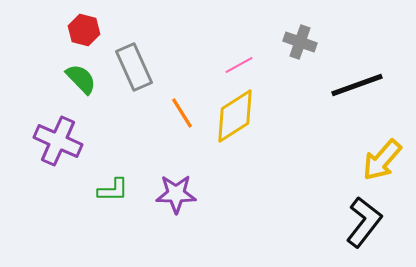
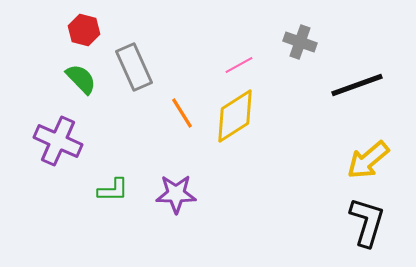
yellow arrow: moved 14 px left; rotated 9 degrees clockwise
black L-shape: moved 3 px right; rotated 21 degrees counterclockwise
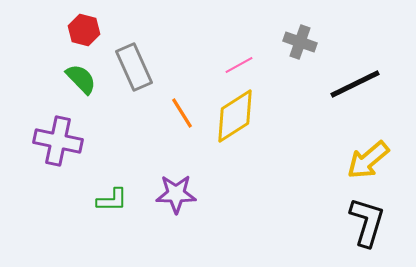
black line: moved 2 px left, 1 px up; rotated 6 degrees counterclockwise
purple cross: rotated 12 degrees counterclockwise
green L-shape: moved 1 px left, 10 px down
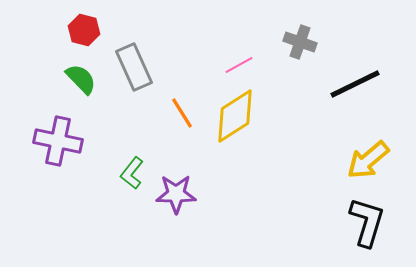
green L-shape: moved 20 px right, 27 px up; rotated 128 degrees clockwise
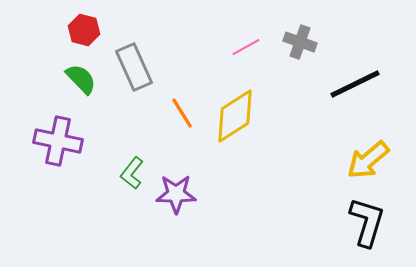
pink line: moved 7 px right, 18 px up
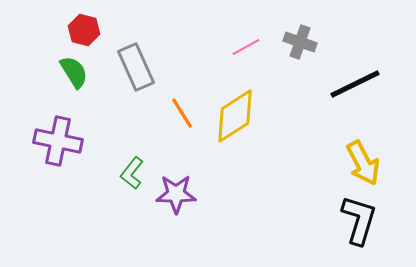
gray rectangle: moved 2 px right
green semicircle: moved 7 px left, 7 px up; rotated 12 degrees clockwise
yellow arrow: moved 5 px left, 3 px down; rotated 78 degrees counterclockwise
black L-shape: moved 8 px left, 2 px up
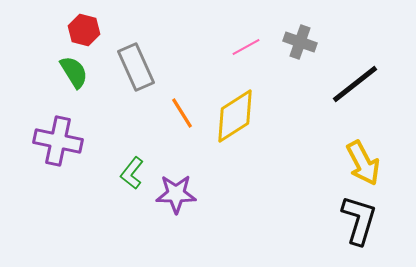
black line: rotated 12 degrees counterclockwise
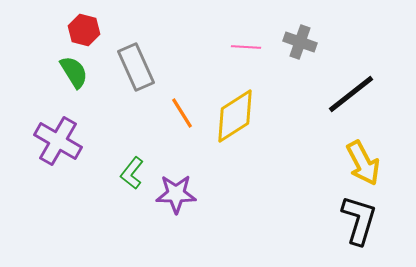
pink line: rotated 32 degrees clockwise
black line: moved 4 px left, 10 px down
purple cross: rotated 18 degrees clockwise
